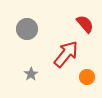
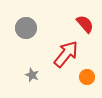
gray circle: moved 1 px left, 1 px up
gray star: moved 1 px right, 1 px down; rotated 16 degrees counterclockwise
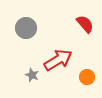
red arrow: moved 8 px left, 6 px down; rotated 20 degrees clockwise
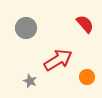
gray star: moved 2 px left, 6 px down
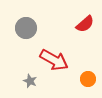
red semicircle: rotated 90 degrees clockwise
red arrow: moved 4 px left; rotated 60 degrees clockwise
orange circle: moved 1 px right, 2 px down
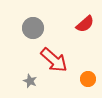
gray circle: moved 7 px right
red arrow: rotated 12 degrees clockwise
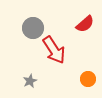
red arrow: moved 10 px up; rotated 16 degrees clockwise
gray star: rotated 24 degrees clockwise
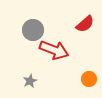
gray circle: moved 2 px down
red arrow: rotated 36 degrees counterclockwise
orange circle: moved 1 px right
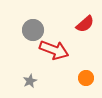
orange circle: moved 3 px left, 1 px up
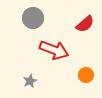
gray circle: moved 12 px up
orange circle: moved 3 px up
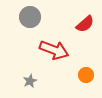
gray circle: moved 3 px left, 1 px up
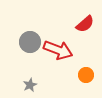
gray circle: moved 25 px down
red arrow: moved 4 px right
gray star: moved 4 px down
